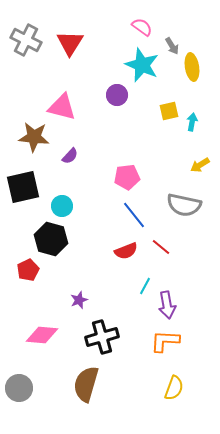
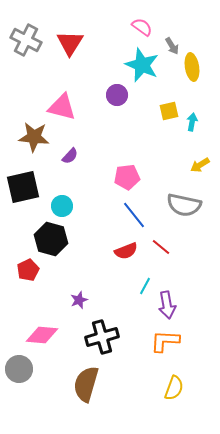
gray circle: moved 19 px up
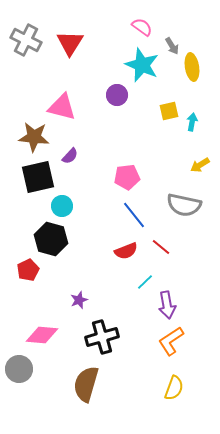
black square: moved 15 px right, 10 px up
cyan line: moved 4 px up; rotated 18 degrees clockwise
orange L-shape: moved 6 px right; rotated 36 degrees counterclockwise
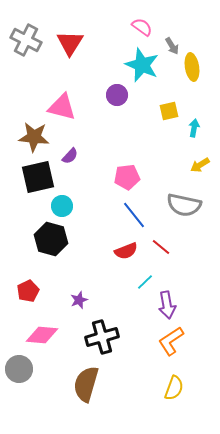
cyan arrow: moved 2 px right, 6 px down
red pentagon: moved 21 px down
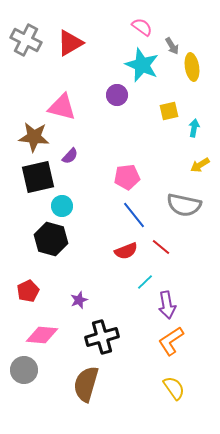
red triangle: rotated 28 degrees clockwise
gray circle: moved 5 px right, 1 px down
yellow semicircle: rotated 55 degrees counterclockwise
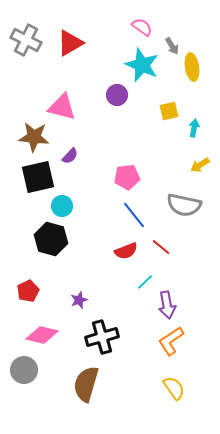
pink diamond: rotated 8 degrees clockwise
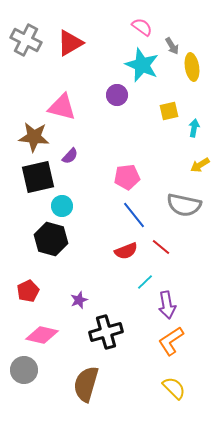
black cross: moved 4 px right, 5 px up
yellow semicircle: rotated 10 degrees counterclockwise
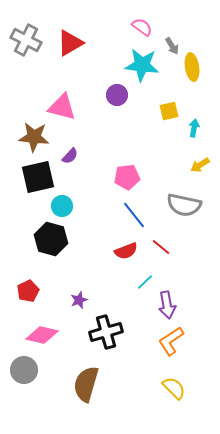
cyan star: rotated 16 degrees counterclockwise
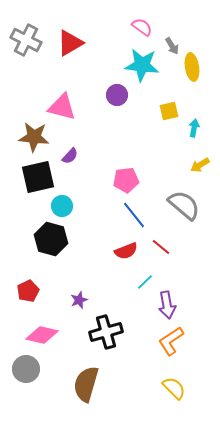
pink pentagon: moved 1 px left, 3 px down
gray semicircle: rotated 152 degrees counterclockwise
gray circle: moved 2 px right, 1 px up
